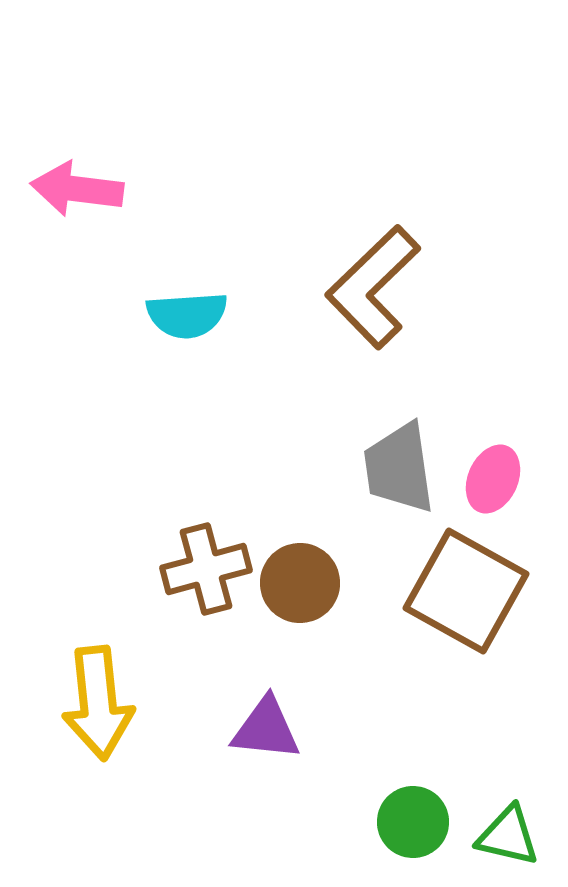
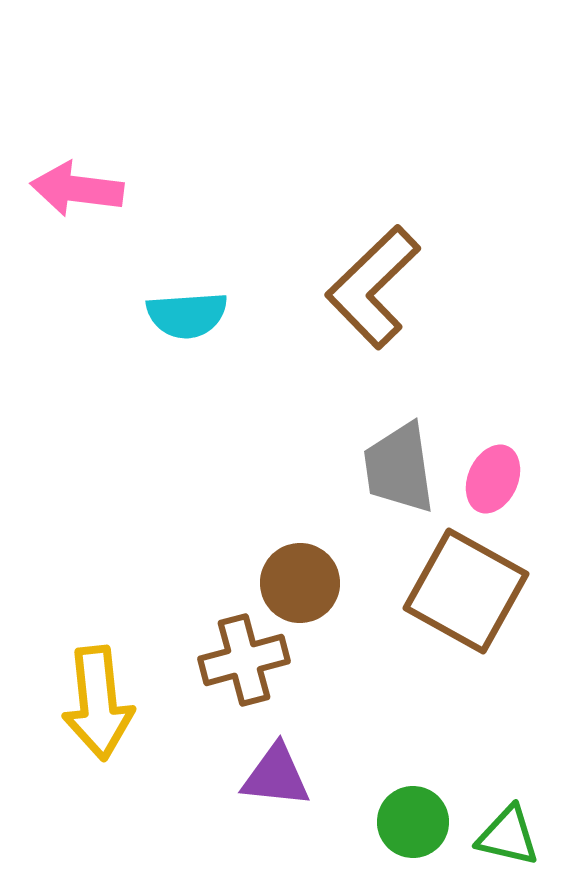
brown cross: moved 38 px right, 91 px down
purple triangle: moved 10 px right, 47 px down
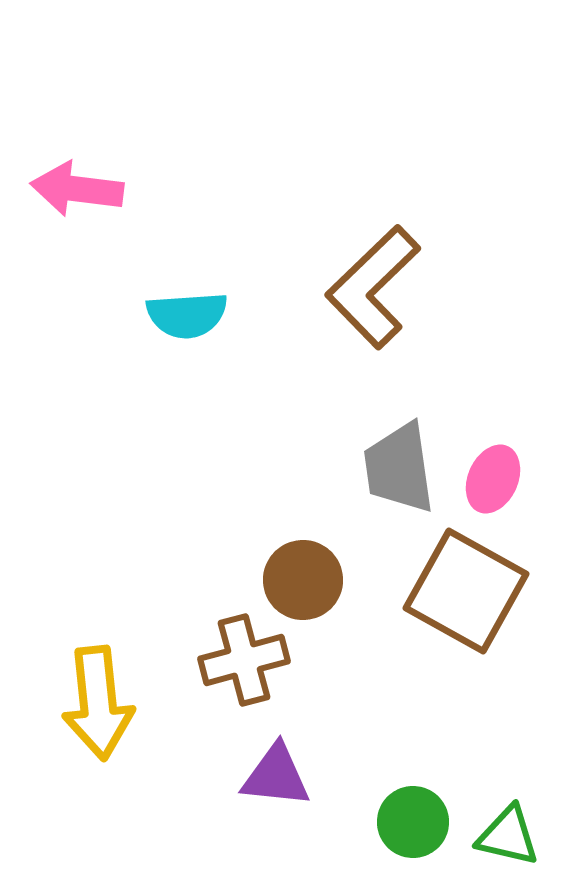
brown circle: moved 3 px right, 3 px up
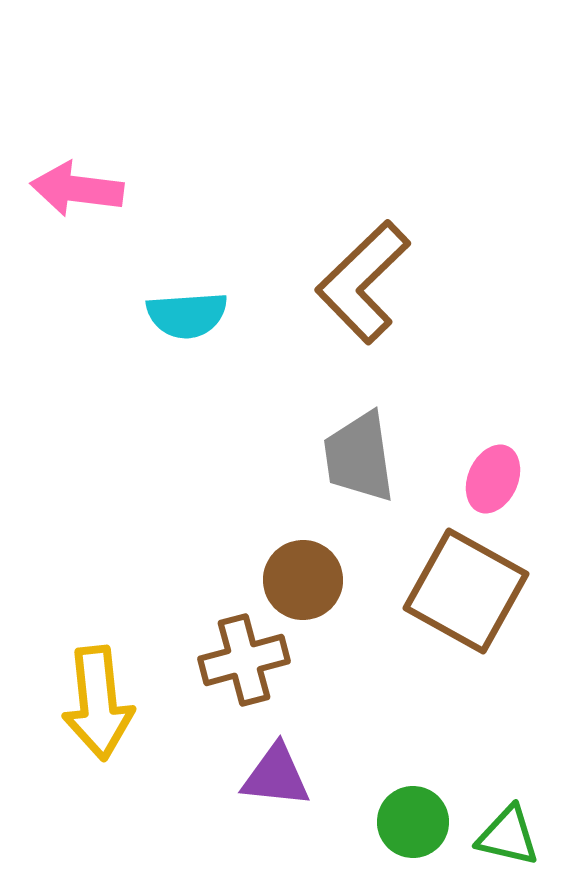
brown L-shape: moved 10 px left, 5 px up
gray trapezoid: moved 40 px left, 11 px up
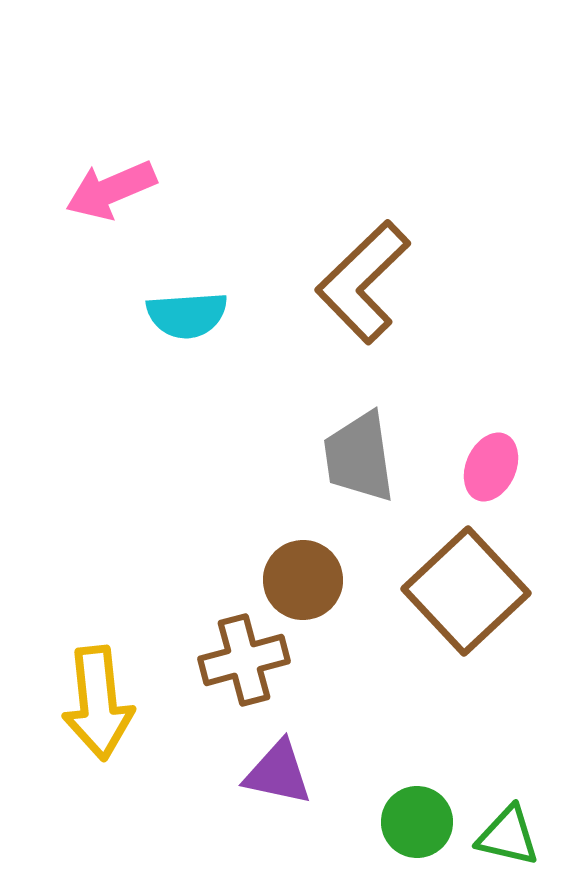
pink arrow: moved 34 px right, 1 px down; rotated 30 degrees counterclockwise
pink ellipse: moved 2 px left, 12 px up
brown square: rotated 18 degrees clockwise
purple triangle: moved 2 px right, 3 px up; rotated 6 degrees clockwise
green circle: moved 4 px right
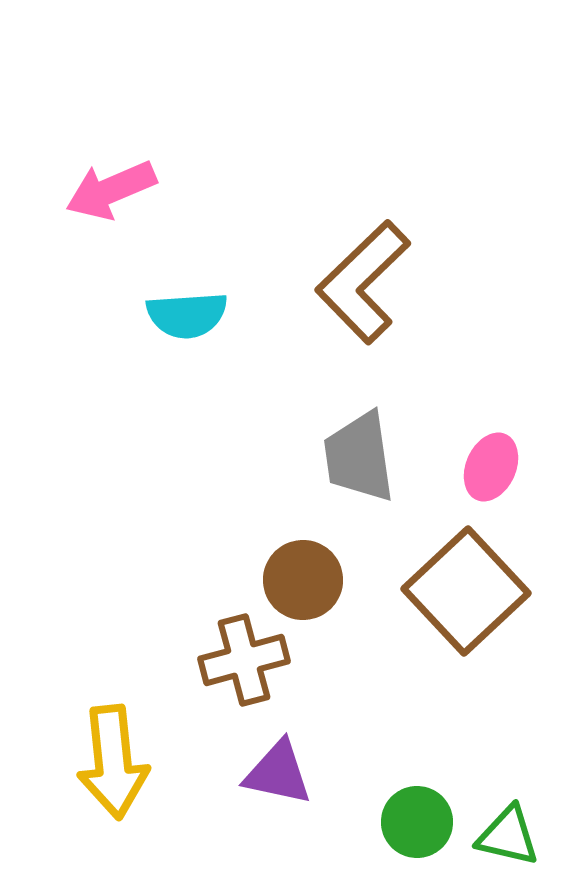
yellow arrow: moved 15 px right, 59 px down
